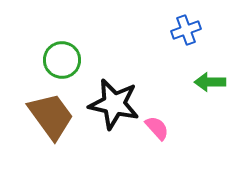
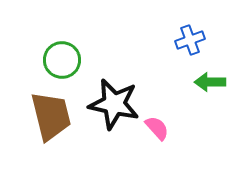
blue cross: moved 4 px right, 10 px down
brown trapezoid: rotated 22 degrees clockwise
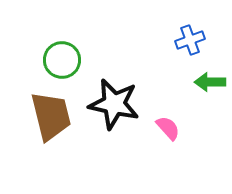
pink semicircle: moved 11 px right
